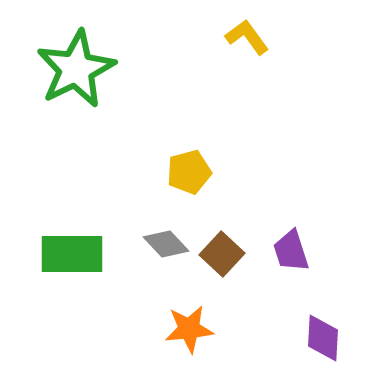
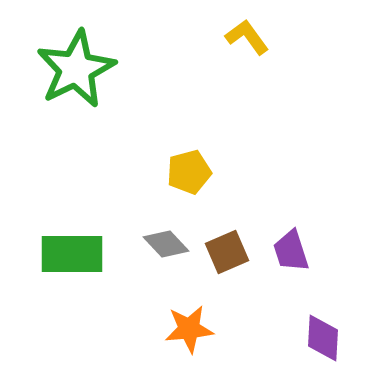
brown square: moved 5 px right, 2 px up; rotated 24 degrees clockwise
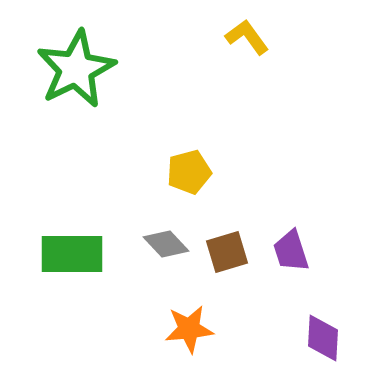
brown square: rotated 6 degrees clockwise
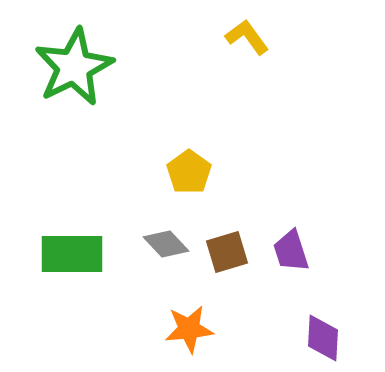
green star: moved 2 px left, 2 px up
yellow pentagon: rotated 21 degrees counterclockwise
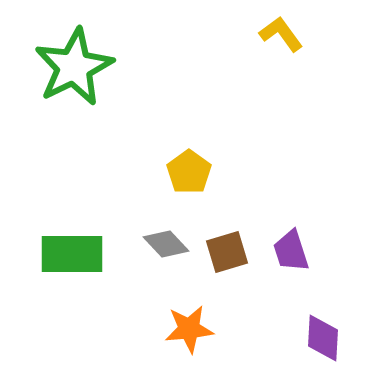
yellow L-shape: moved 34 px right, 3 px up
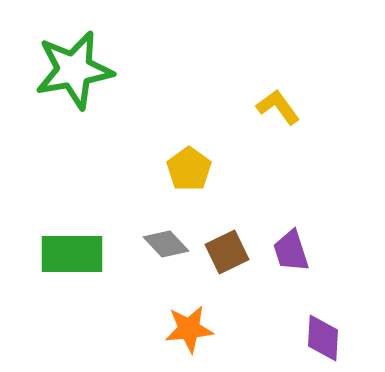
yellow L-shape: moved 3 px left, 73 px down
green star: moved 3 px down; rotated 16 degrees clockwise
yellow pentagon: moved 3 px up
brown square: rotated 9 degrees counterclockwise
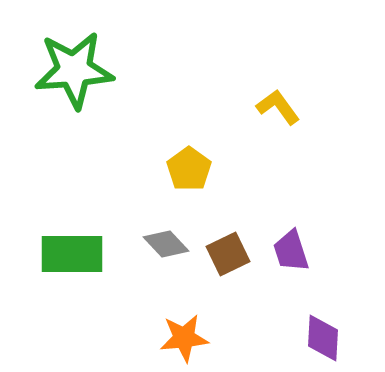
green star: rotated 6 degrees clockwise
brown square: moved 1 px right, 2 px down
orange star: moved 5 px left, 9 px down
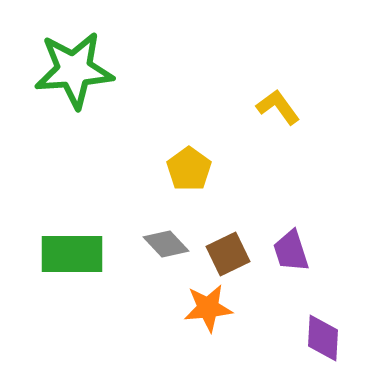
orange star: moved 24 px right, 30 px up
